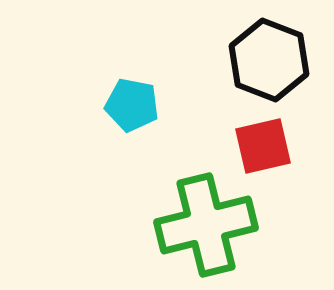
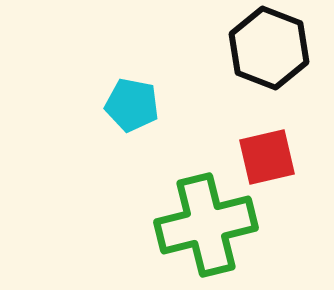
black hexagon: moved 12 px up
red square: moved 4 px right, 11 px down
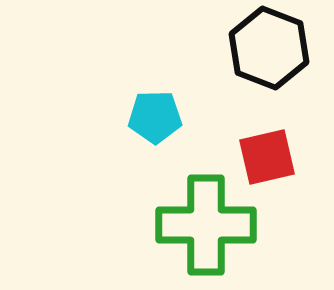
cyan pentagon: moved 23 px right, 12 px down; rotated 12 degrees counterclockwise
green cross: rotated 14 degrees clockwise
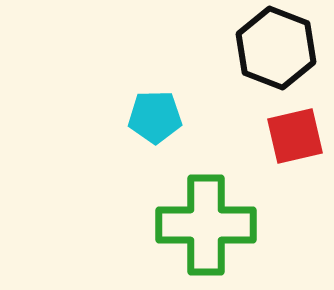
black hexagon: moved 7 px right
red square: moved 28 px right, 21 px up
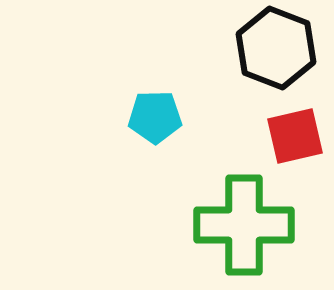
green cross: moved 38 px right
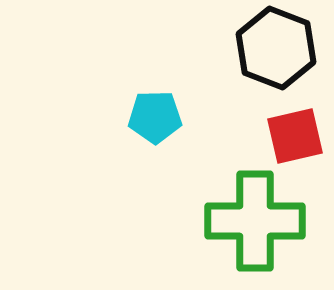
green cross: moved 11 px right, 4 px up
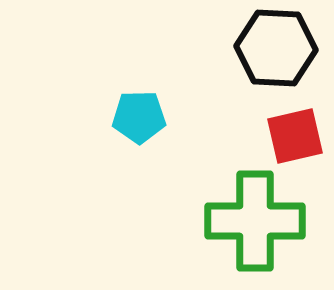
black hexagon: rotated 18 degrees counterclockwise
cyan pentagon: moved 16 px left
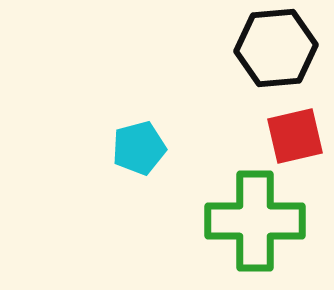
black hexagon: rotated 8 degrees counterclockwise
cyan pentagon: moved 31 px down; rotated 14 degrees counterclockwise
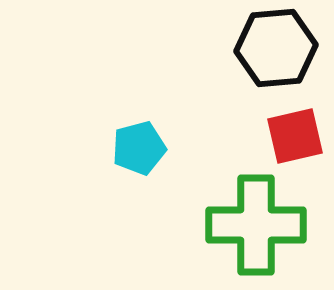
green cross: moved 1 px right, 4 px down
